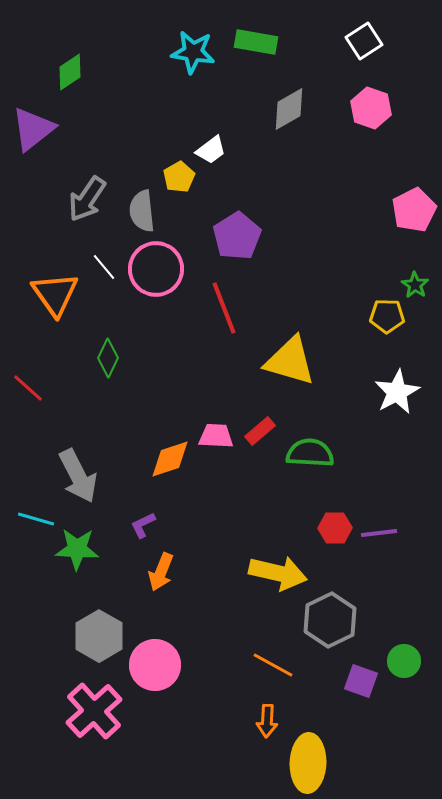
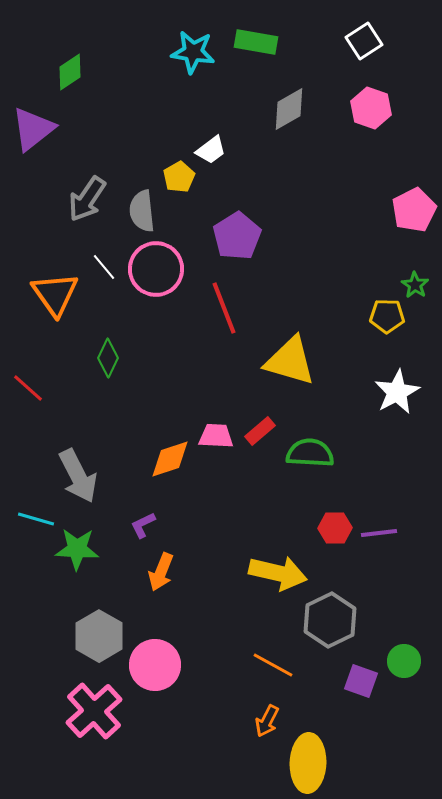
orange arrow at (267, 721): rotated 24 degrees clockwise
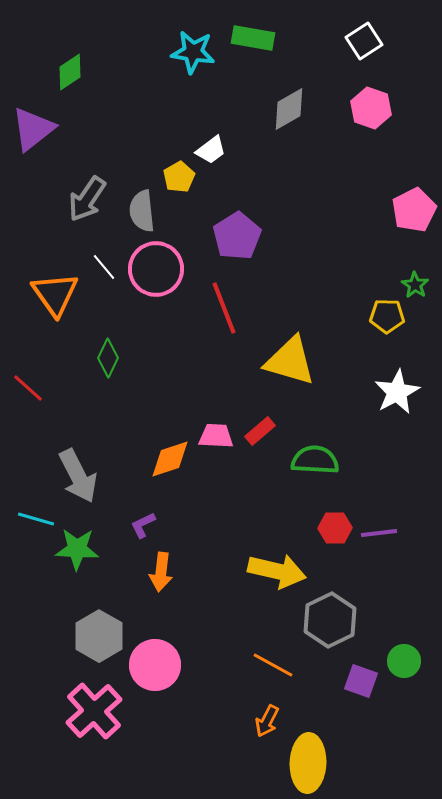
green rectangle at (256, 42): moved 3 px left, 4 px up
green semicircle at (310, 453): moved 5 px right, 7 px down
orange arrow at (161, 572): rotated 15 degrees counterclockwise
yellow arrow at (278, 573): moved 1 px left, 2 px up
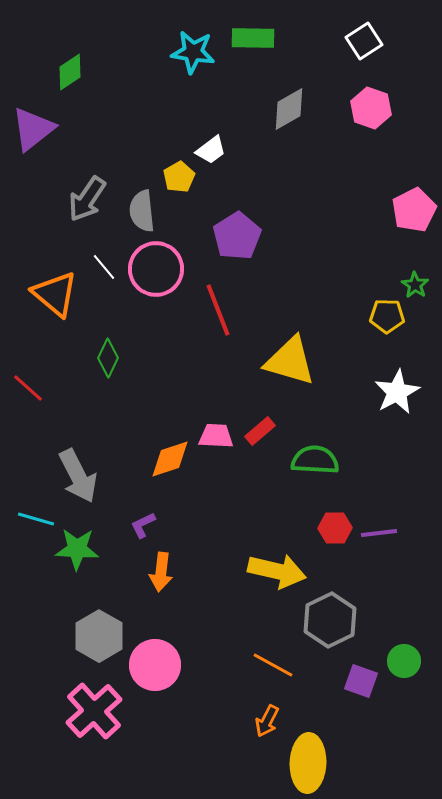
green rectangle at (253, 38): rotated 9 degrees counterclockwise
orange triangle at (55, 294): rotated 15 degrees counterclockwise
red line at (224, 308): moved 6 px left, 2 px down
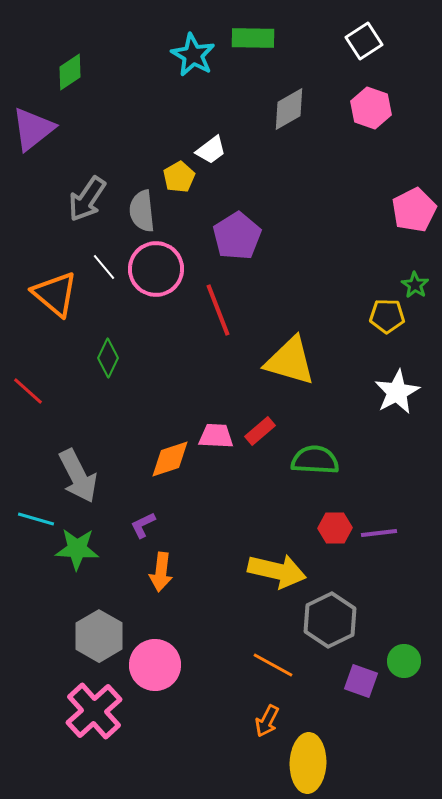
cyan star at (193, 52): moved 3 px down; rotated 21 degrees clockwise
red line at (28, 388): moved 3 px down
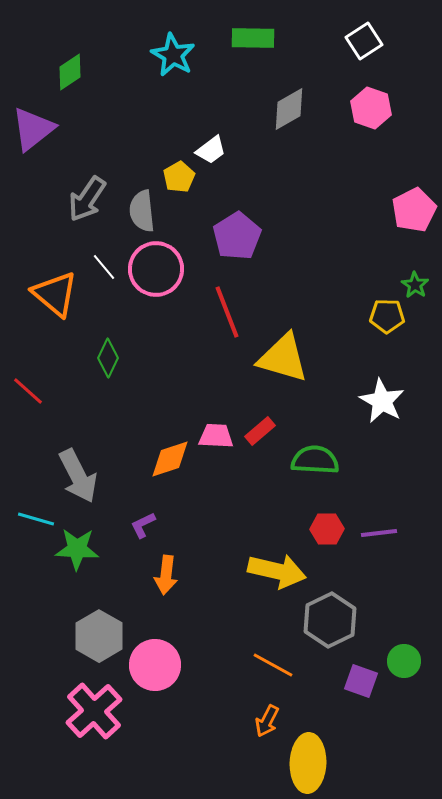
cyan star at (193, 55): moved 20 px left
red line at (218, 310): moved 9 px right, 2 px down
yellow triangle at (290, 361): moved 7 px left, 3 px up
white star at (397, 392): moved 15 px left, 9 px down; rotated 15 degrees counterclockwise
red hexagon at (335, 528): moved 8 px left, 1 px down
orange arrow at (161, 572): moved 5 px right, 3 px down
